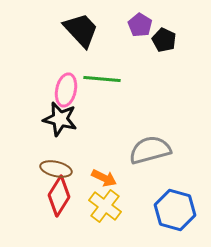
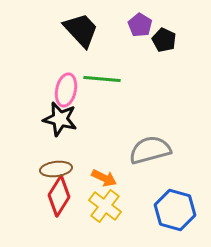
brown ellipse: rotated 20 degrees counterclockwise
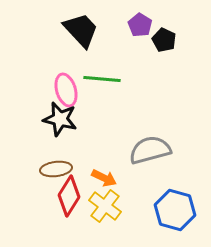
pink ellipse: rotated 28 degrees counterclockwise
red diamond: moved 10 px right
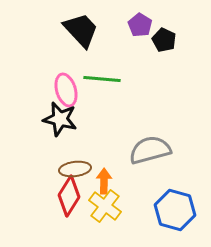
brown ellipse: moved 19 px right
orange arrow: moved 3 px down; rotated 115 degrees counterclockwise
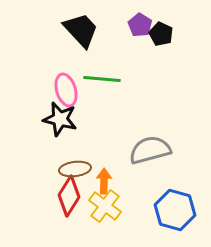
black pentagon: moved 3 px left, 6 px up
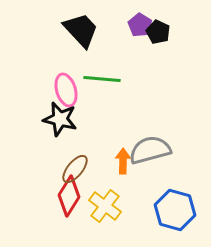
black pentagon: moved 3 px left, 2 px up
brown ellipse: rotated 44 degrees counterclockwise
orange arrow: moved 19 px right, 20 px up
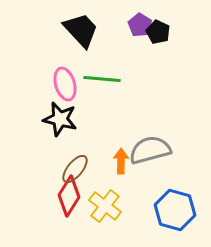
pink ellipse: moved 1 px left, 6 px up
orange arrow: moved 2 px left
